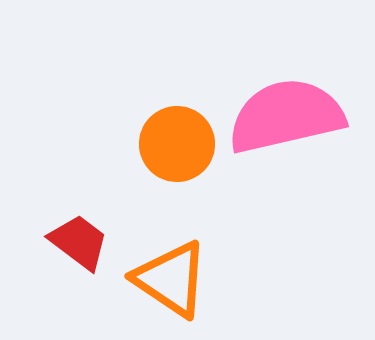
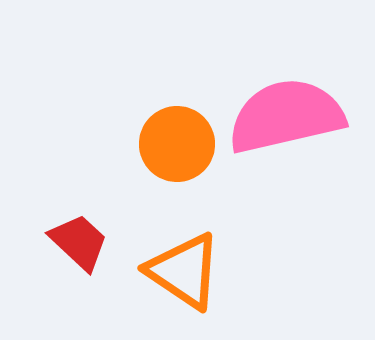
red trapezoid: rotated 6 degrees clockwise
orange triangle: moved 13 px right, 8 px up
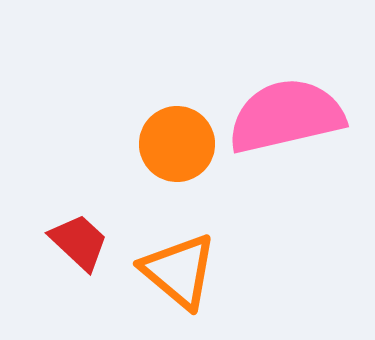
orange triangle: moved 5 px left; rotated 6 degrees clockwise
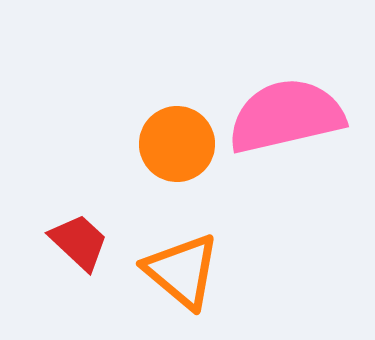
orange triangle: moved 3 px right
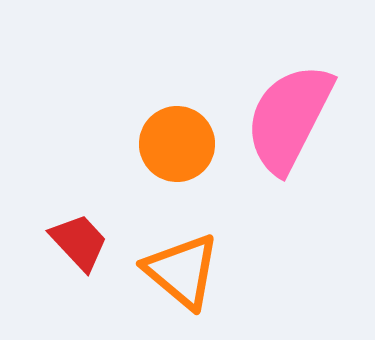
pink semicircle: moved 3 px right, 2 px down; rotated 50 degrees counterclockwise
red trapezoid: rotated 4 degrees clockwise
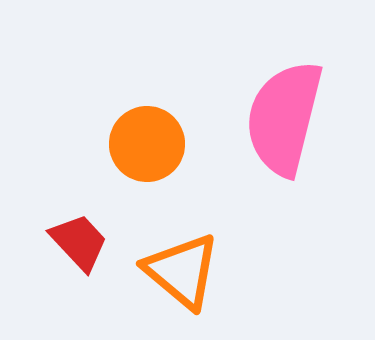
pink semicircle: moved 5 px left; rotated 13 degrees counterclockwise
orange circle: moved 30 px left
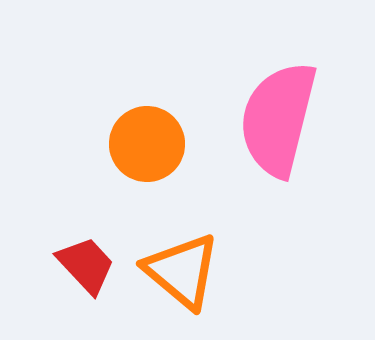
pink semicircle: moved 6 px left, 1 px down
red trapezoid: moved 7 px right, 23 px down
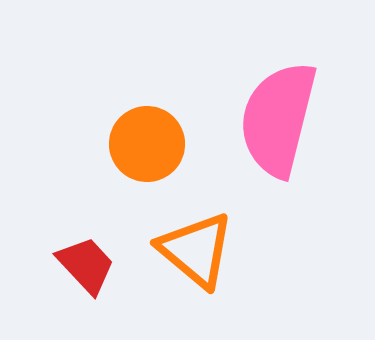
orange triangle: moved 14 px right, 21 px up
